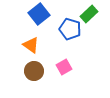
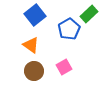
blue square: moved 4 px left, 1 px down
blue pentagon: moved 1 px left; rotated 25 degrees clockwise
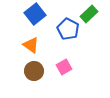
blue square: moved 1 px up
blue pentagon: moved 1 px left; rotated 15 degrees counterclockwise
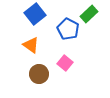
pink square: moved 1 px right, 4 px up; rotated 21 degrees counterclockwise
brown circle: moved 5 px right, 3 px down
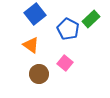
green rectangle: moved 2 px right, 5 px down
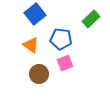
blue pentagon: moved 7 px left, 10 px down; rotated 20 degrees counterclockwise
pink square: rotated 28 degrees clockwise
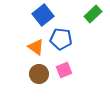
blue square: moved 8 px right, 1 px down
green rectangle: moved 2 px right, 5 px up
orange triangle: moved 5 px right, 2 px down
pink square: moved 1 px left, 7 px down
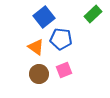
blue square: moved 1 px right, 2 px down
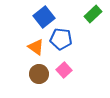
pink square: rotated 21 degrees counterclockwise
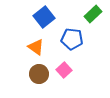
blue pentagon: moved 11 px right
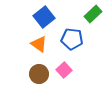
orange triangle: moved 3 px right, 3 px up
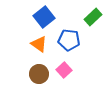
green rectangle: moved 3 px down
blue pentagon: moved 3 px left, 1 px down
